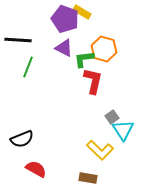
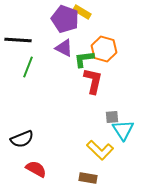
gray square: rotated 32 degrees clockwise
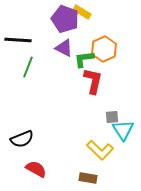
orange hexagon: rotated 20 degrees clockwise
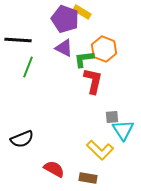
orange hexagon: rotated 15 degrees counterclockwise
red semicircle: moved 18 px right
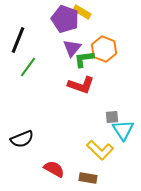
black line: rotated 72 degrees counterclockwise
purple triangle: moved 8 px right; rotated 42 degrees clockwise
green line: rotated 15 degrees clockwise
red L-shape: moved 12 px left, 4 px down; rotated 96 degrees clockwise
